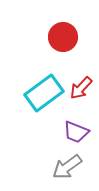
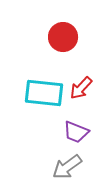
cyan rectangle: rotated 42 degrees clockwise
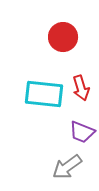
red arrow: rotated 60 degrees counterclockwise
cyan rectangle: moved 1 px down
purple trapezoid: moved 6 px right
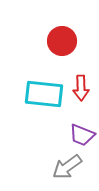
red circle: moved 1 px left, 4 px down
red arrow: rotated 15 degrees clockwise
purple trapezoid: moved 3 px down
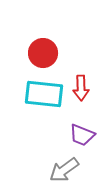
red circle: moved 19 px left, 12 px down
gray arrow: moved 3 px left, 3 px down
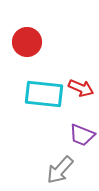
red circle: moved 16 px left, 11 px up
red arrow: rotated 65 degrees counterclockwise
gray arrow: moved 4 px left; rotated 12 degrees counterclockwise
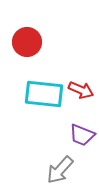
red arrow: moved 2 px down
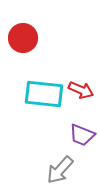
red circle: moved 4 px left, 4 px up
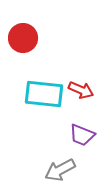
gray arrow: rotated 20 degrees clockwise
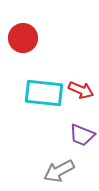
cyan rectangle: moved 1 px up
gray arrow: moved 1 px left, 1 px down
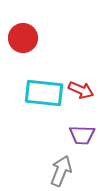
purple trapezoid: rotated 20 degrees counterclockwise
gray arrow: moved 2 px right; rotated 140 degrees clockwise
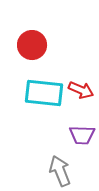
red circle: moved 9 px right, 7 px down
gray arrow: moved 1 px left; rotated 44 degrees counterclockwise
